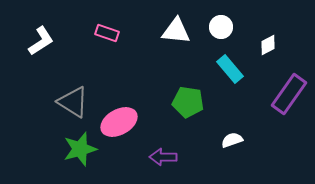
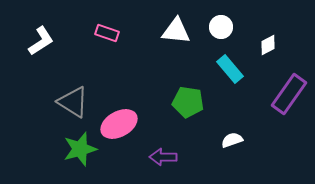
pink ellipse: moved 2 px down
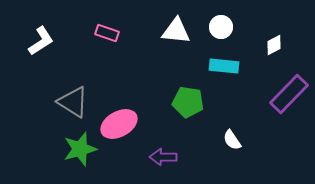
white diamond: moved 6 px right
cyan rectangle: moved 6 px left, 3 px up; rotated 44 degrees counterclockwise
purple rectangle: rotated 9 degrees clockwise
white semicircle: rotated 105 degrees counterclockwise
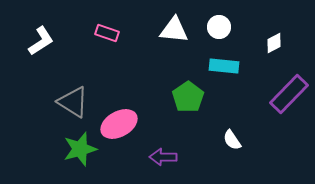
white circle: moved 2 px left
white triangle: moved 2 px left, 1 px up
white diamond: moved 2 px up
green pentagon: moved 5 px up; rotated 28 degrees clockwise
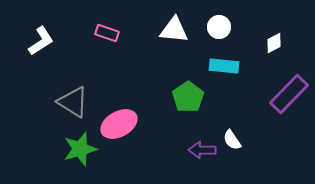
purple arrow: moved 39 px right, 7 px up
